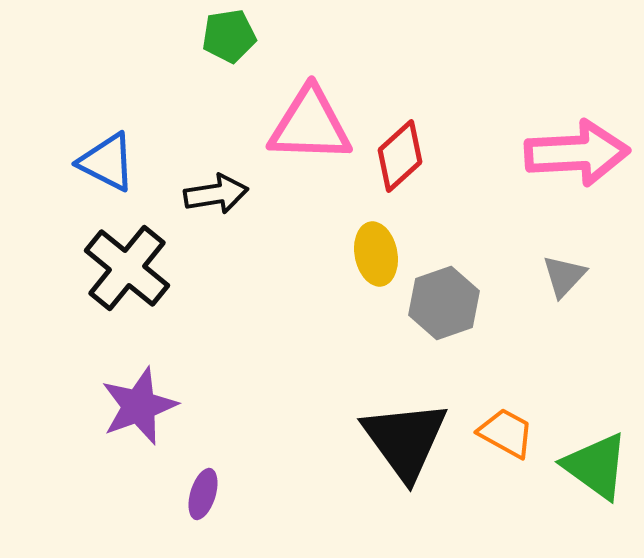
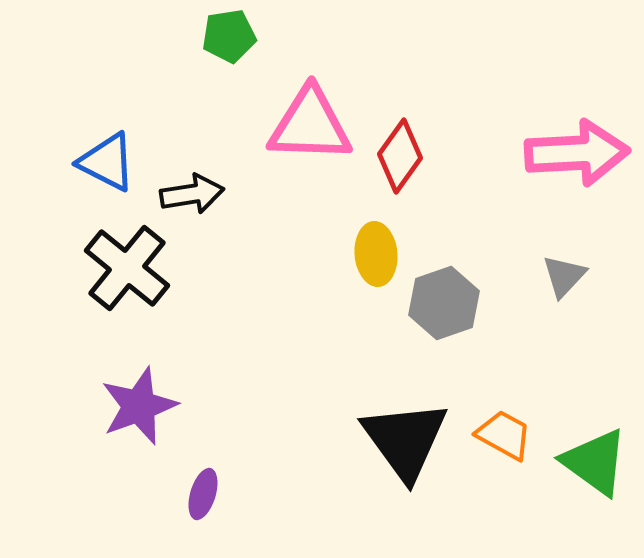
red diamond: rotated 12 degrees counterclockwise
black arrow: moved 24 px left
yellow ellipse: rotated 6 degrees clockwise
orange trapezoid: moved 2 px left, 2 px down
green triangle: moved 1 px left, 4 px up
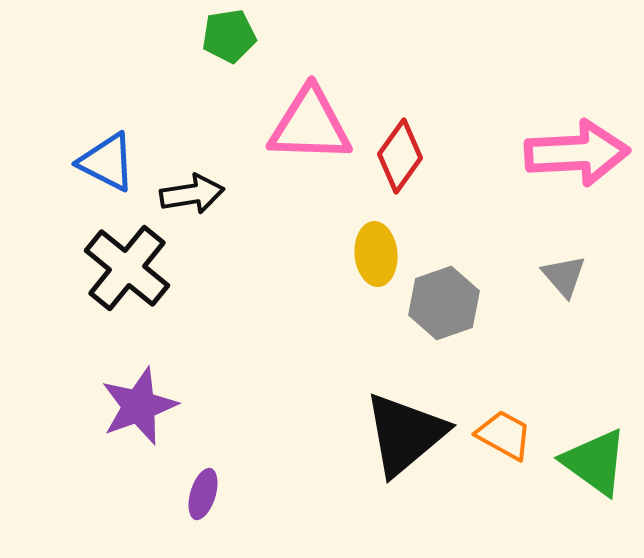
gray triangle: rotated 24 degrees counterclockwise
black triangle: moved 6 px up; rotated 26 degrees clockwise
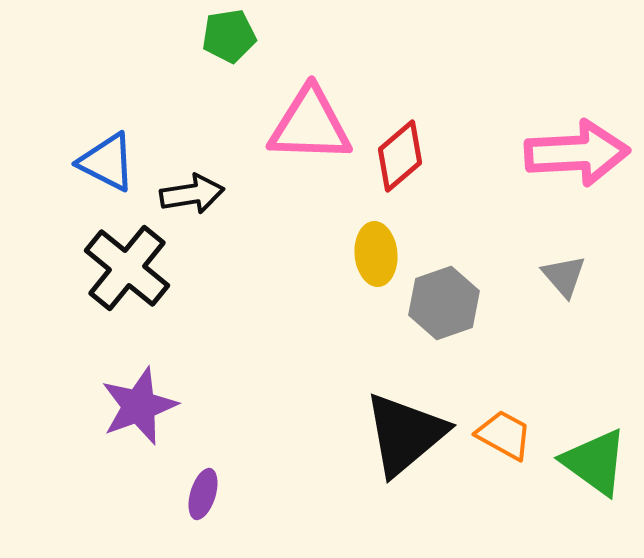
red diamond: rotated 14 degrees clockwise
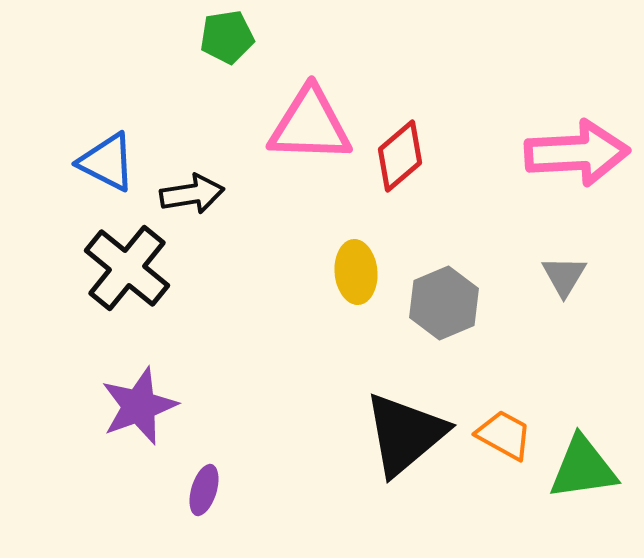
green pentagon: moved 2 px left, 1 px down
yellow ellipse: moved 20 px left, 18 px down
gray triangle: rotated 12 degrees clockwise
gray hexagon: rotated 4 degrees counterclockwise
green triangle: moved 12 px left, 6 px down; rotated 44 degrees counterclockwise
purple ellipse: moved 1 px right, 4 px up
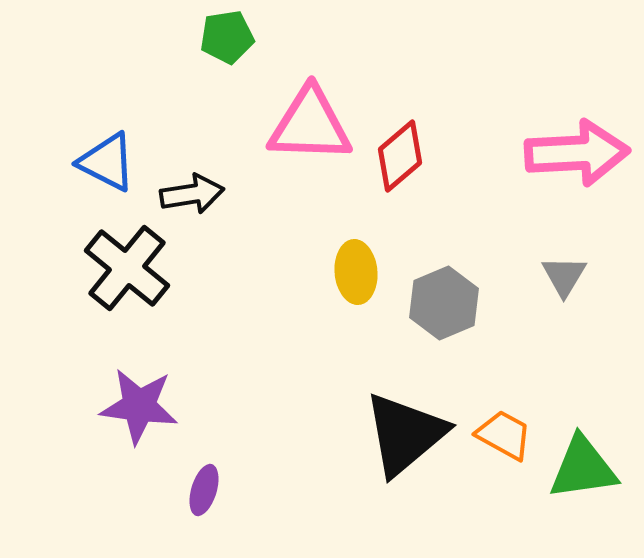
purple star: rotated 28 degrees clockwise
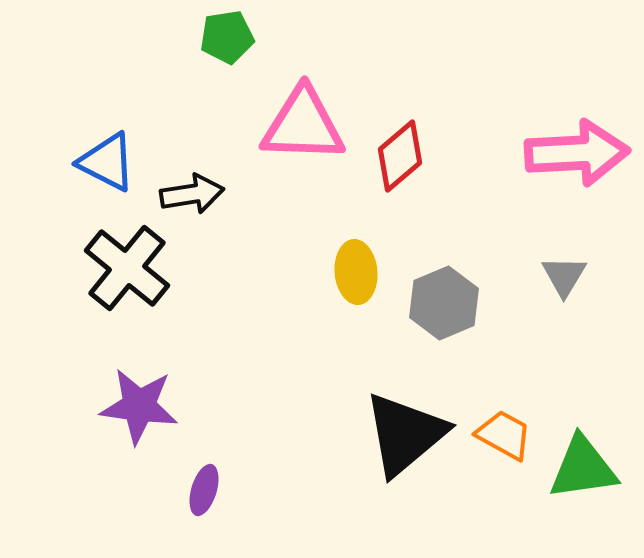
pink triangle: moved 7 px left
